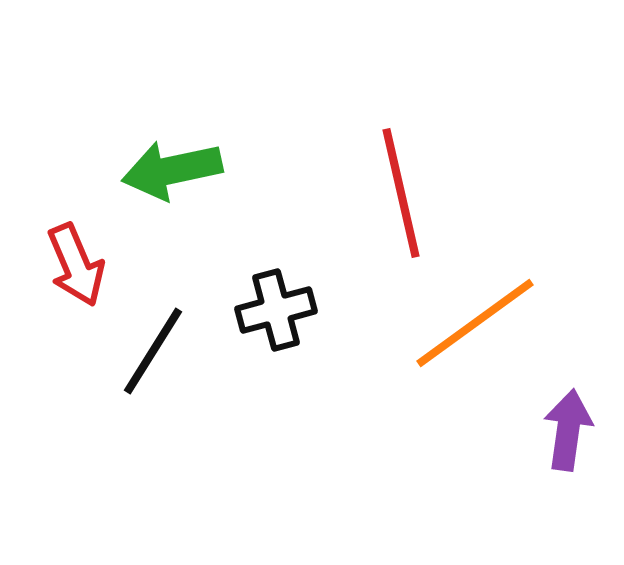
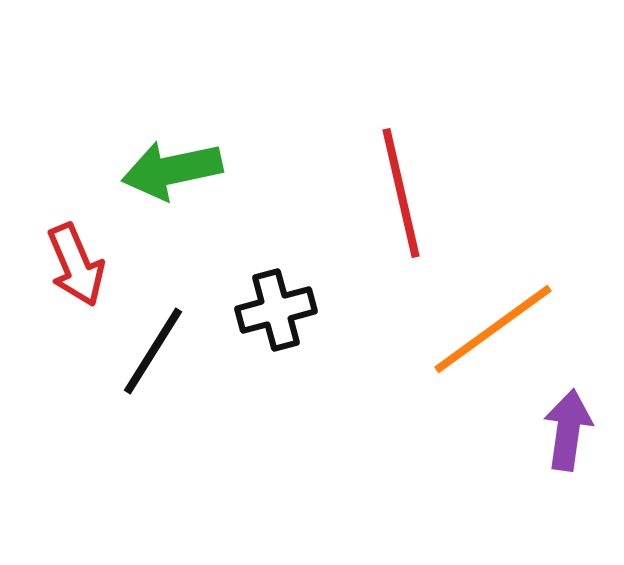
orange line: moved 18 px right, 6 px down
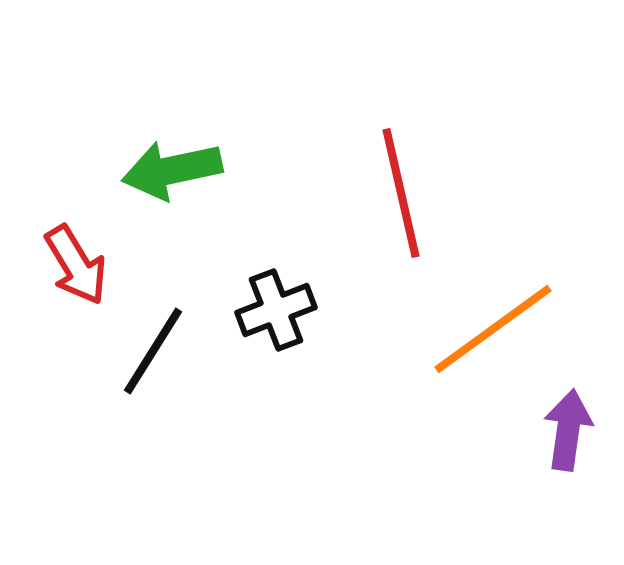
red arrow: rotated 8 degrees counterclockwise
black cross: rotated 6 degrees counterclockwise
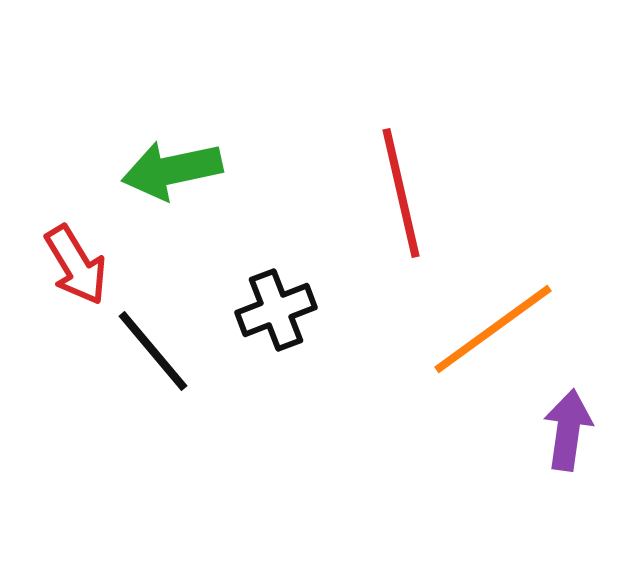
black line: rotated 72 degrees counterclockwise
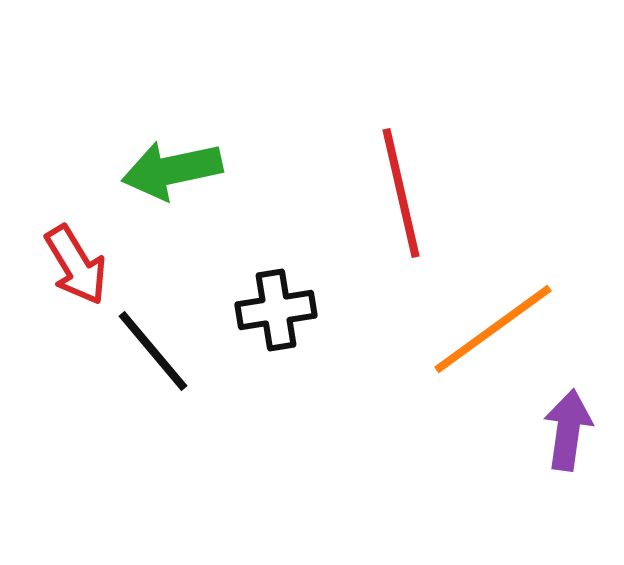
black cross: rotated 12 degrees clockwise
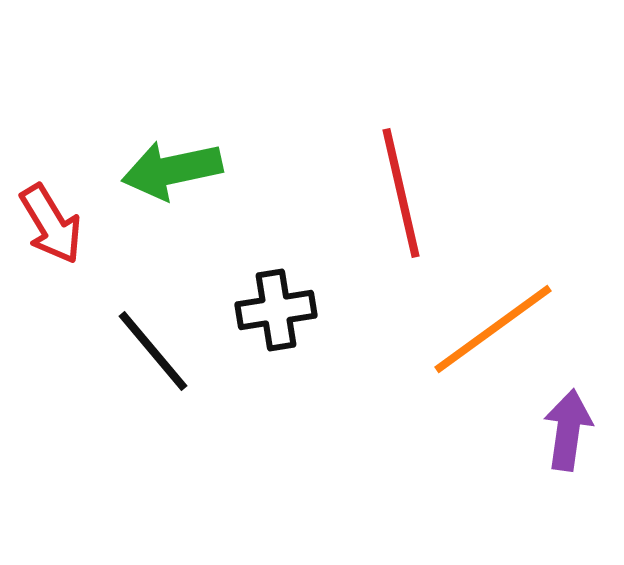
red arrow: moved 25 px left, 41 px up
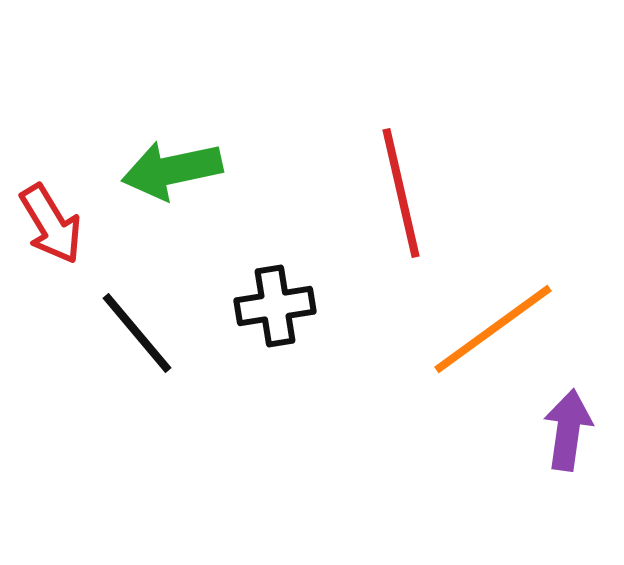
black cross: moved 1 px left, 4 px up
black line: moved 16 px left, 18 px up
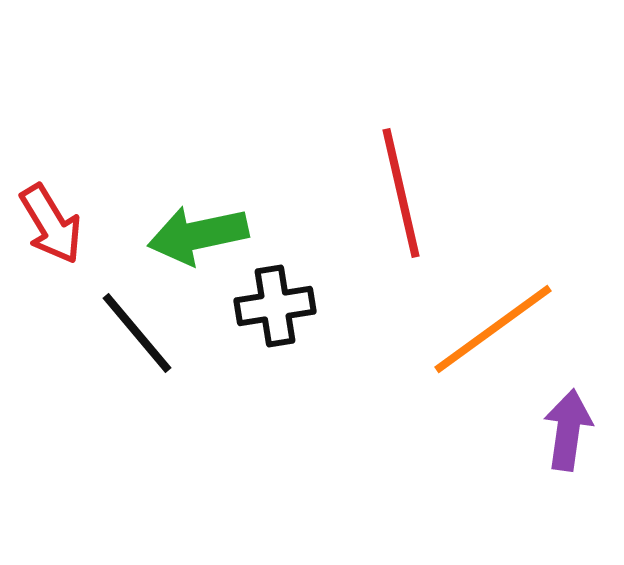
green arrow: moved 26 px right, 65 px down
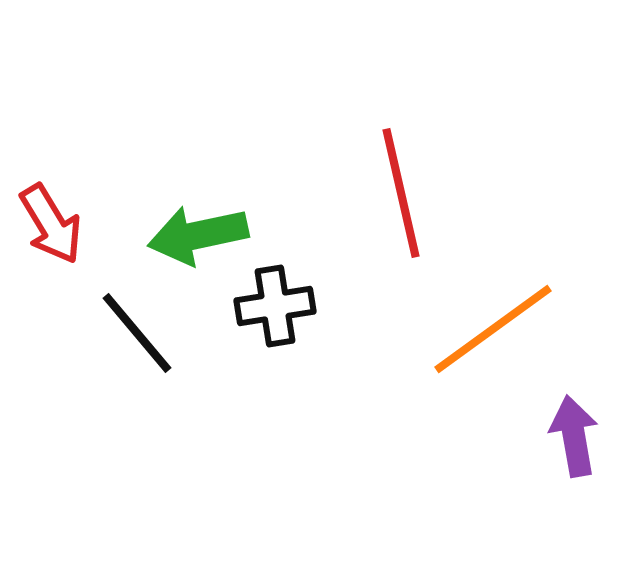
purple arrow: moved 6 px right, 6 px down; rotated 18 degrees counterclockwise
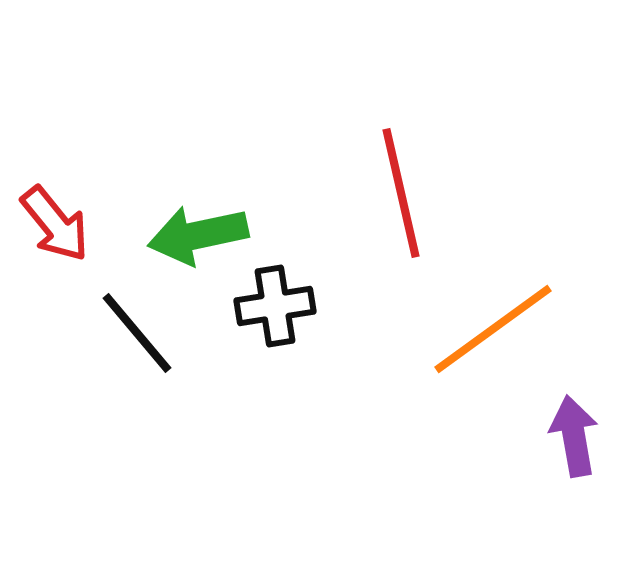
red arrow: moved 4 px right; rotated 8 degrees counterclockwise
